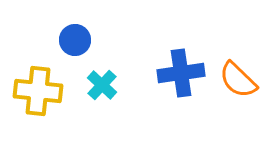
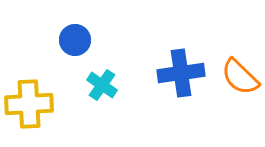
orange semicircle: moved 2 px right, 3 px up
cyan cross: rotated 8 degrees counterclockwise
yellow cross: moved 9 px left, 13 px down; rotated 9 degrees counterclockwise
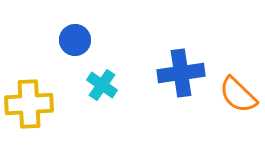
orange semicircle: moved 2 px left, 18 px down
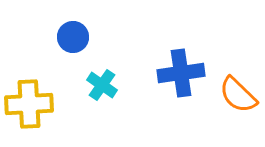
blue circle: moved 2 px left, 3 px up
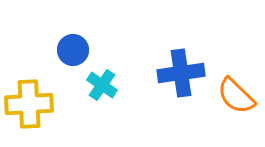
blue circle: moved 13 px down
orange semicircle: moved 2 px left, 1 px down
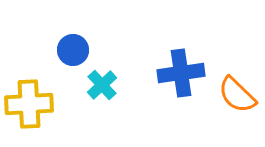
cyan cross: rotated 12 degrees clockwise
orange semicircle: moved 1 px right, 1 px up
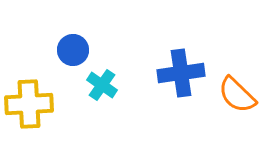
cyan cross: rotated 12 degrees counterclockwise
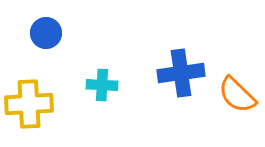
blue circle: moved 27 px left, 17 px up
cyan cross: rotated 32 degrees counterclockwise
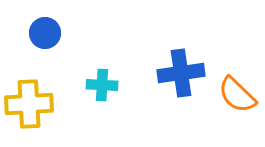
blue circle: moved 1 px left
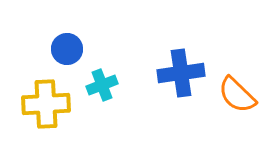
blue circle: moved 22 px right, 16 px down
cyan cross: rotated 24 degrees counterclockwise
yellow cross: moved 17 px right
